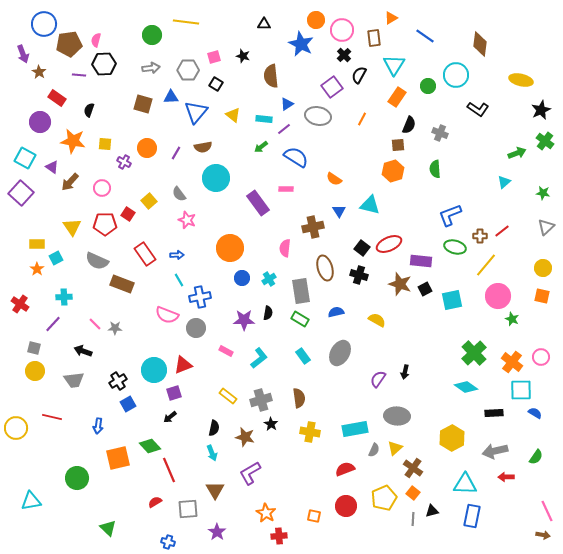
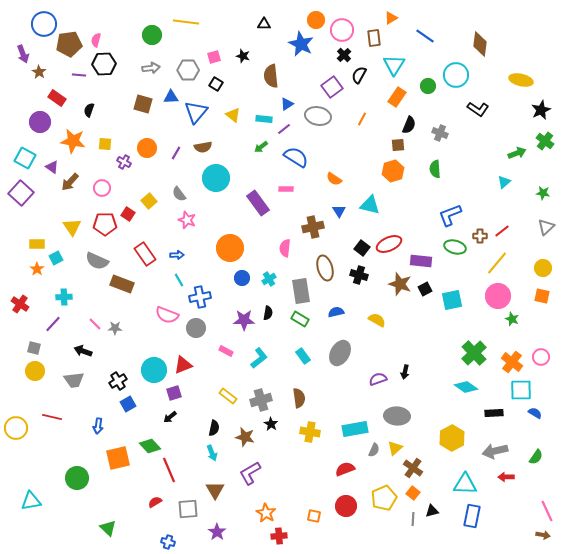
yellow line at (486, 265): moved 11 px right, 2 px up
purple semicircle at (378, 379): rotated 36 degrees clockwise
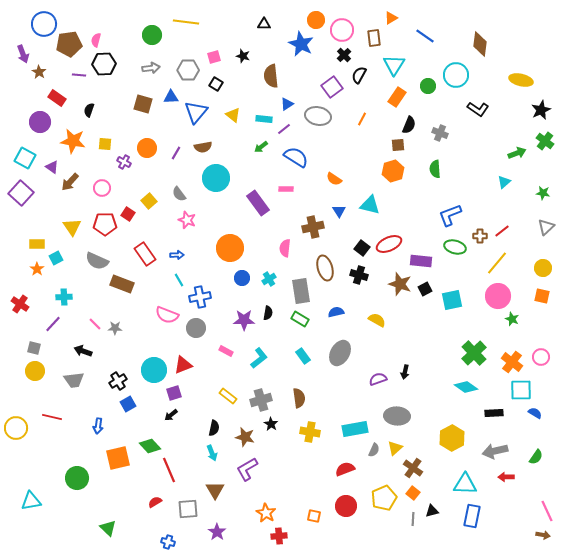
black arrow at (170, 417): moved 1 px right, 2 px up
purple L-shape at (250, 473): moved 3 px left, 4 px up
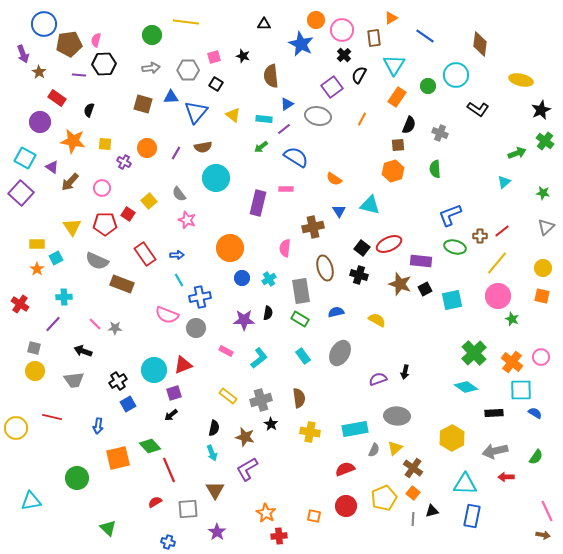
purple rectangle at (258, 203): rotated 50 degrees clockwise
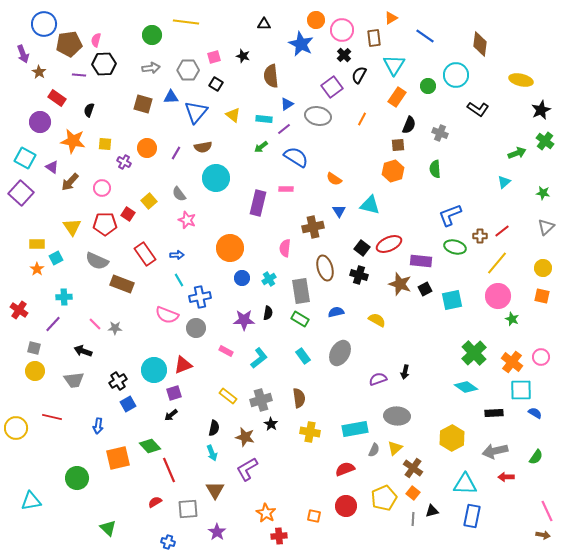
red cross at (20, 304): moved 1 px left, 6 px down
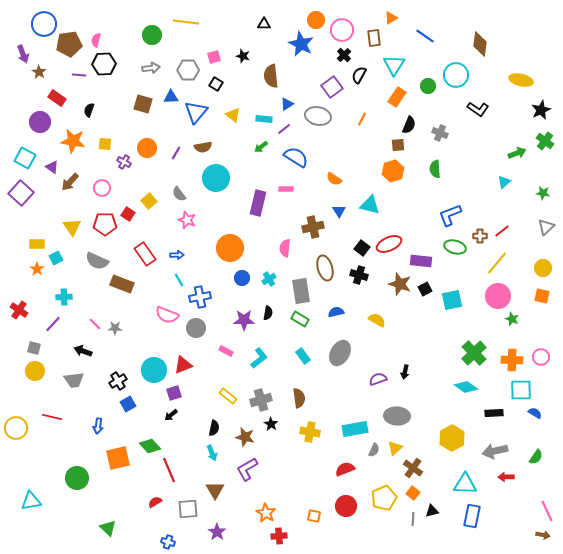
orange cross at (512, 362): moved 2 px up; rotated 35 degrees counterclockwise
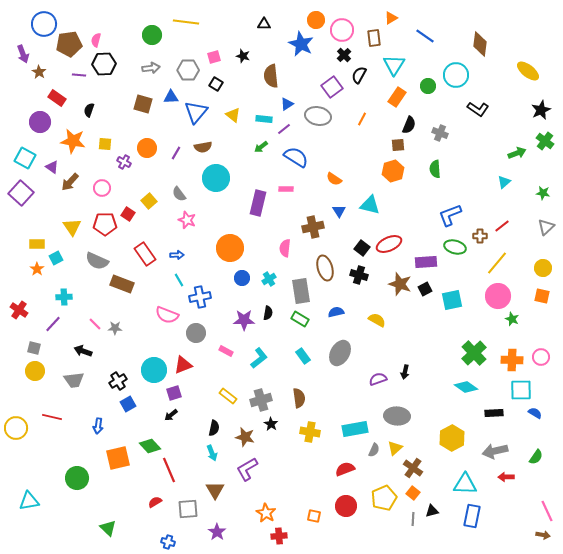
yellow ellipse at (521, 80): moved 7 px right, 9 px up; rotated 25 degrees clockwise
red line at (502, 231): moved 5 px up
purple rectangle at (421, 261): moved 5 px right, 1 px down; rotated 10 degrees counterclockwise
gray circle at (196, 328): moved 5 px down
cyan triangle at (31, 501): moved 2 px left
